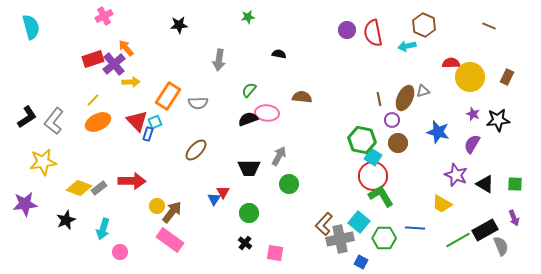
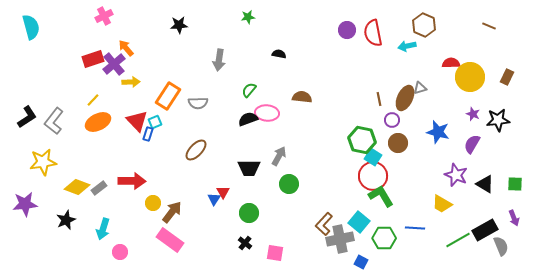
gray triangle at (423, 91): moved 3 px left, 3 px up
yellow diamond at (79, 188): moved 2 px left, 1 px up
yellow circle at (157, 206): moved 4 px left, 3 px up
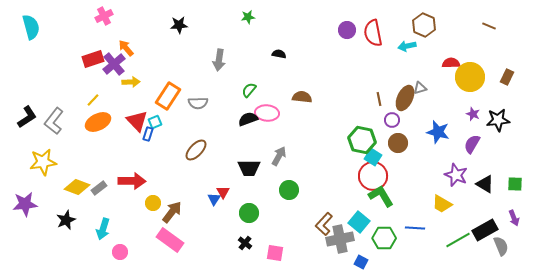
green circle at (289, 184): moved 6 px down
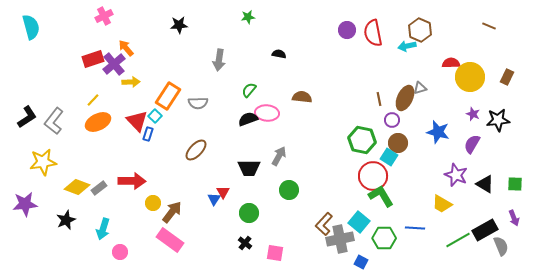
brown hexagon at (424, 25): moved 4 px left, 5 px down
cyan square at (155, 122): moved 6 px up; rotated 24 degrees counterclockwise
cyan square at (373, 157): moved 16 px right
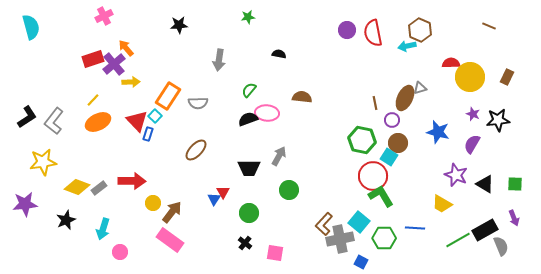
brown line at (379, 99): moved 4 px left, 4 px down
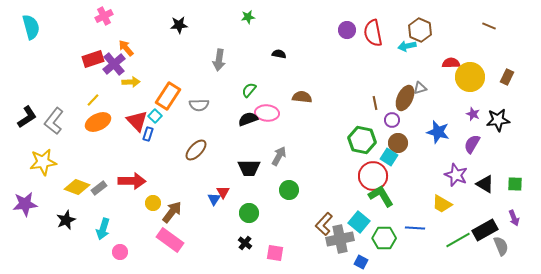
gray semicircle at (198, 103): moved 1 px right, 2 px down
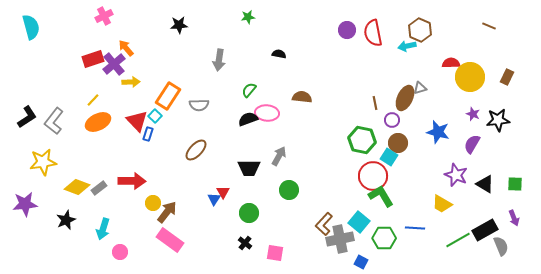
brown arrow at (172, 212): moved 5 px left
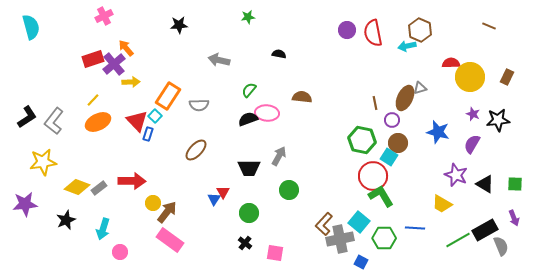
gray arrow at (219, 60): rotated 95 degrees clockwise
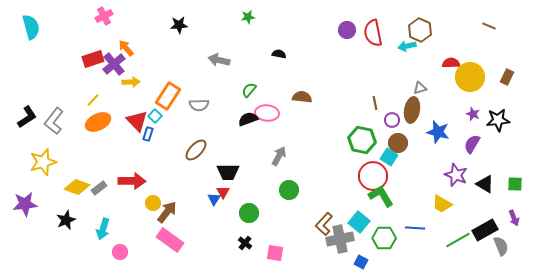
brown ellipse at (405, 98): moved 7 px right, 12 px down; rotated 15 degrees counterclockwise
yellow star at (43, 162): rotated 8 degrees counterclockwise
black trapezoid at (249, 168): moved 21 px left, 4 px down
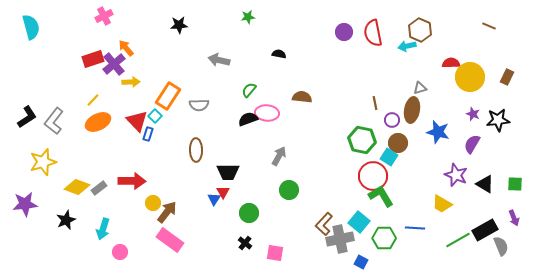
purple circle at (347, 30): moved 3 px left, 2 px down
brown ellipse at (196, 150): rotated 45 degrees counterclockwise
